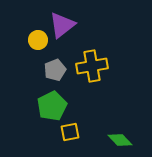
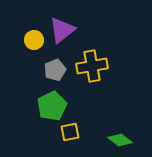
purple triangle: moved 5 px down
yellow circle: moved 4 px left
green diamond: rotated 10 degrees counterclockwise
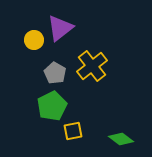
purple triangle: moved 2 px left, 2 px up
yellow cross: rotated 28 degrees counterclockwise
gray pentagon: moved 3 px down; rotated 20 degrees counterclockwise
yellow square: moved 3 px right, 1 px up
green diamond: moved 1 px right, 1 px up
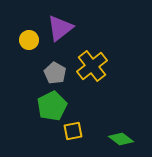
yellow circle: moved 5 px left
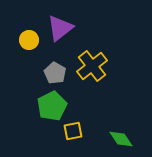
green diamond: rotated 20 degrees clockwise
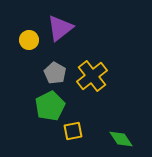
yellow cross: moved 10 px down
green pentagon: moved 2 px left
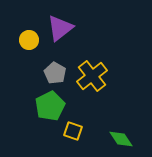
yellow square: rotated 30 degrees clockwise
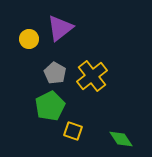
yellow circle: moved 1 px up
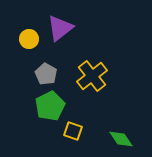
gray pentagon: moved 9 px left, 1 px down
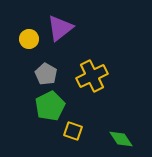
yellow cross: rotated 12 degrees clockwise
